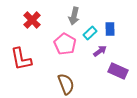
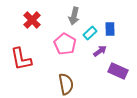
brown semicircle: rotated 10 degrees clockwise
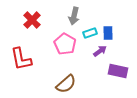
blue rectangle: moved 2 px left, 4 px down
cyan rectangle: rotated 24 degrees clockwise
purple rectangle: rotated 12 degrees counterclockwise
brown semicircle: rotated 60 degrees clockwise
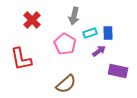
purple arrow: moved 1 px left
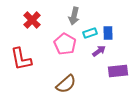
purple rectangle: rotated 18 degrees counterclockwise
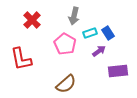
blue rectangle: rotated 32 degrees counterclockwise
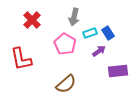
gray arrow: moved 1 px down
